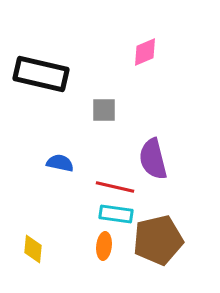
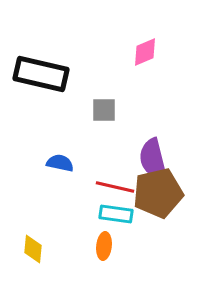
brown pentagon: moved 47 px up
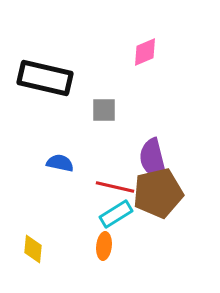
black rectangle: moved 4 px right, 4 px down
cyan rectangle: rotated 40 degrees counterclockwise
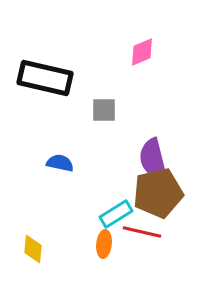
pink diamond: moved 3 px left
red line: moved 27 px right, 45 px down
orange ellipse: moved 2 px up
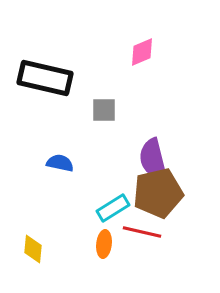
cyan rectangle: moved 3 px left, 6 px up
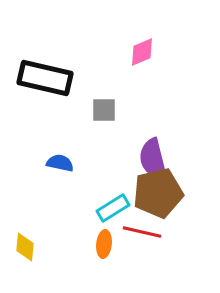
yellow diamond: moved 8 px left, 2 px up
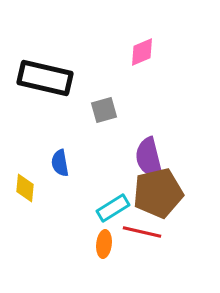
gray square: rotated 16 degrees counterclockwise
purple semicircle: moved 4 px left, 1 px up
blue semicircle: rotated 112 degrees counterclockwise
yellow diamond: moved 59 px up
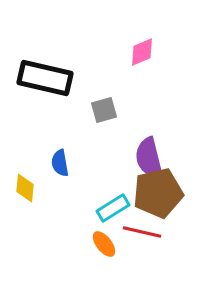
orange ellipse: rotated 44 degrees counterclockwise
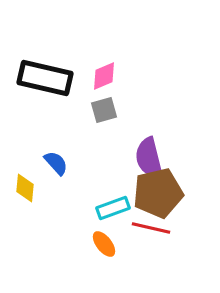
pink diamond: moved 38 px left, 24 px down
blue semicircle: moved 4 px left; rotated 148 degrees clockwise
cyan rectangle: rotated 12 degrees clockwise
red line: moved 9 px right, 4 px up
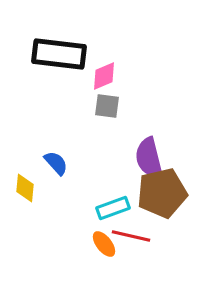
black rectangle: moved 14 px right, 24 px up; rotated 6 degrees counterclockwise
gray square: moved 3 px right, 4 px up; rotated 24 degrees clockwise
brown pentagon: moved 4 px right
red line: moved 20 px left, 8 px down
